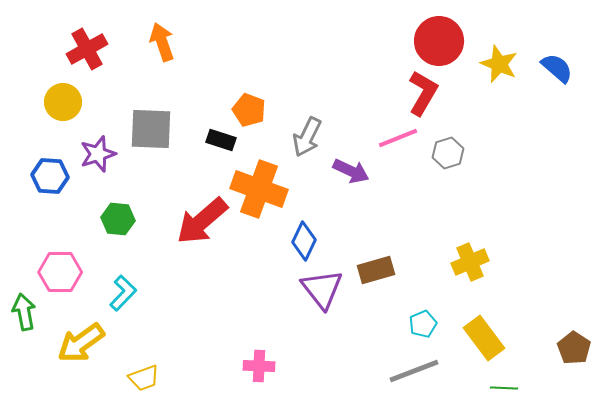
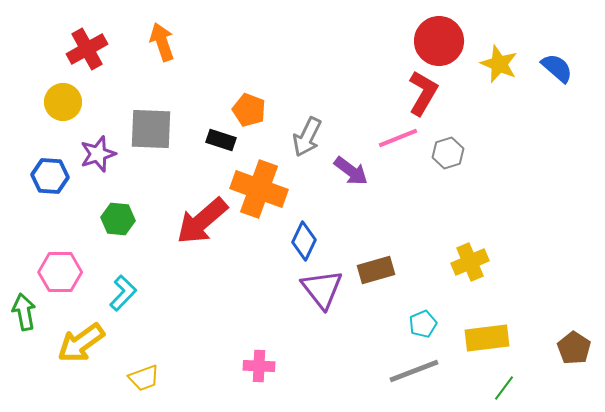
purple arrow: rotated 12 degrees clockwise
yellow rectangle: moved 3 px right; rotated 60 degrees counterclockwise
green line: rotated 56 degrees counterclockwise
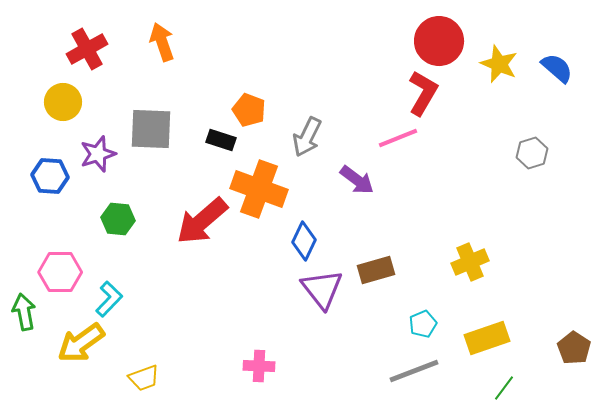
gray hexagon: moved 84 px right
purple arrow: moved 6 px right, 9 px down
cyan L-shape: moved 14 px left, 6 px down
yellow rectangle: rotated 12 degrees counterclockwise
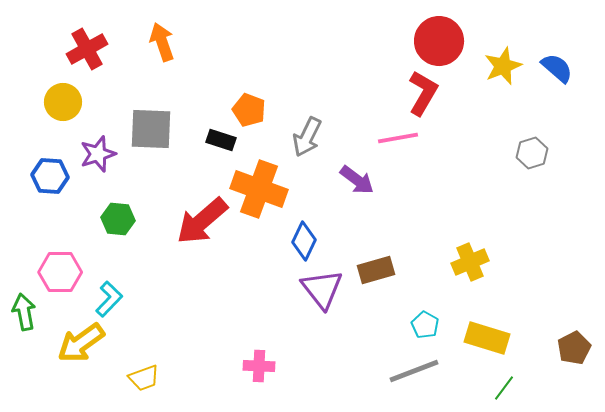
yellow star: moved 4 px right, 2 px down; rotated 27 degrees clockwise
pink line: rotated 12 degrees clockwise
cyan pentagon: moved 2 px right, 1 px down; rotated 20 degrees counterclockwise
yellow rectangle: rotated 36 degrees clockwise
brown pentagon: rotated 12 degrees clockwise
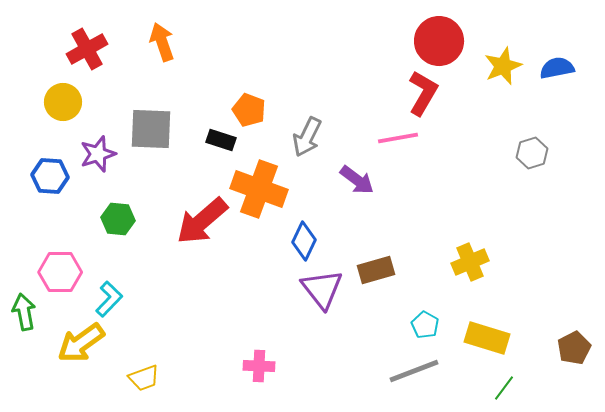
blue semicircle: rotated 52 degrees counterclockwise
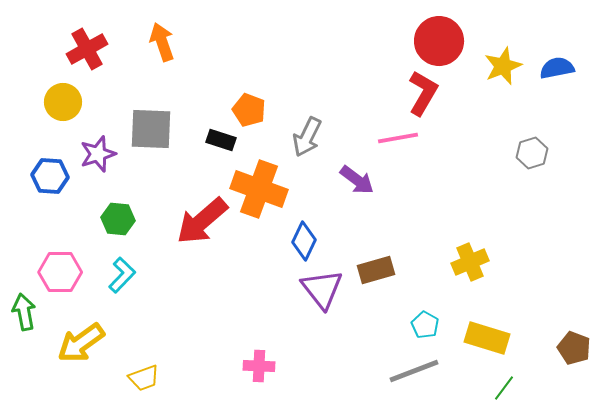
cyan L-shape: moved 13 px right, 24 px up
brown pentagon: rotated 24 degrees counterclockwise
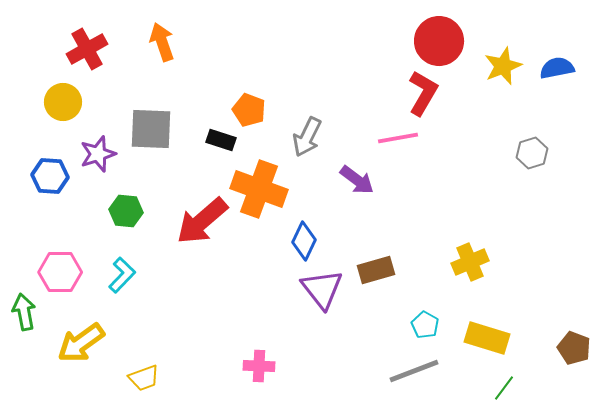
green hexagon: moved 8 px right, 8 px up
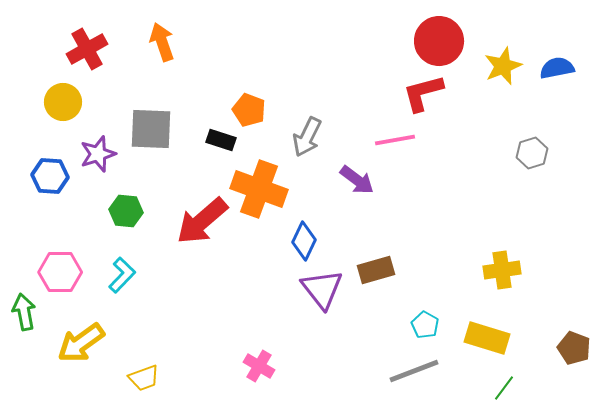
red L-shape: rotated 135 degrees counterclockwise
pink line: moved 3 px left, 2 px down
yellow cross: moved 32 px right, 8 px down; rotated 15 degrees clockwise
pink cross: rotated 28 degrees clockwise
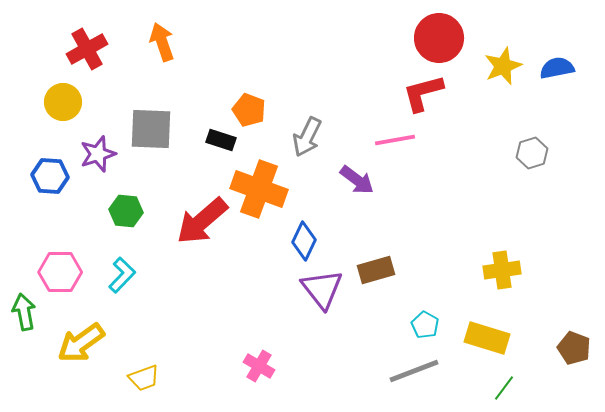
red circle: moved 3 px up
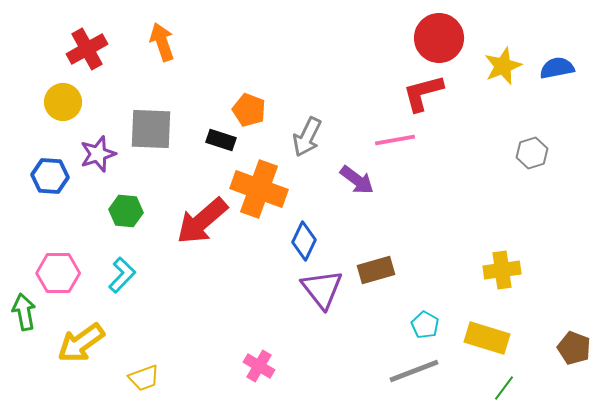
pink hexagon: moved 2 px left, 1 px down
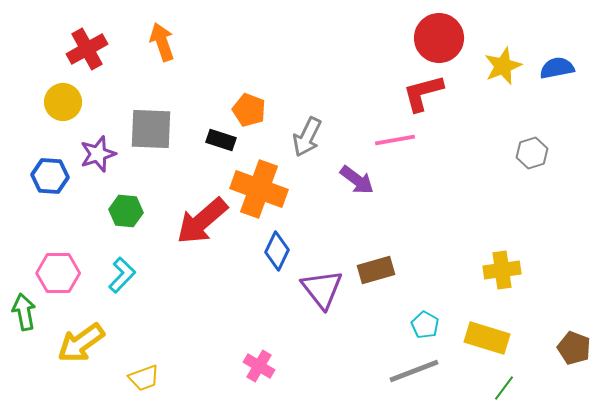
blue diamond: moved 27 px left, 10 px down
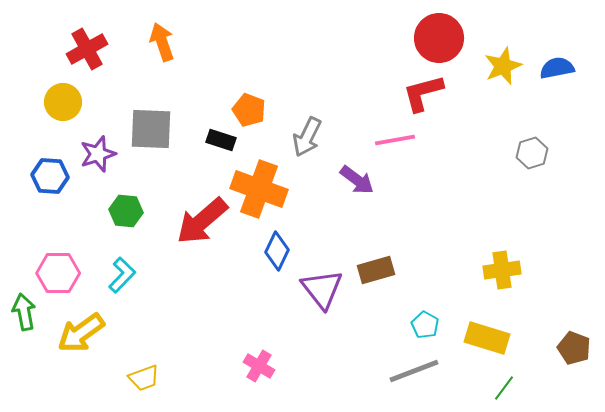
yellow arrow: moved 10 px up
